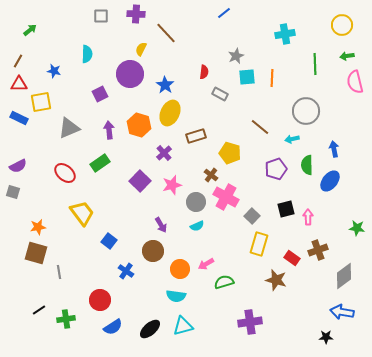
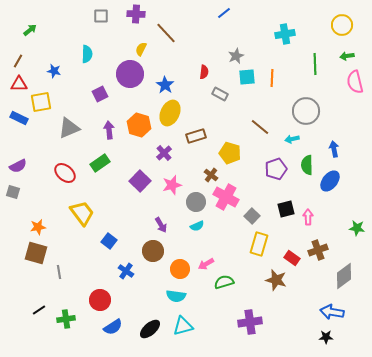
blue arrow at (342, 312): moved 10 px left
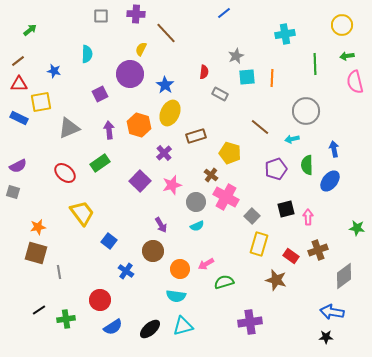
brown line at (18, 61): rotated 24 degrees clockwise
red rectangle at (292, 258): moved 1 px left, 2 px up
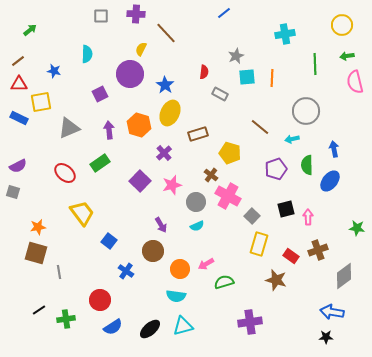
brown rectangle at (196, 136): moved 2 px right, 2 px up
pink cross at (226, 197): moved 2 px right, 1 px up
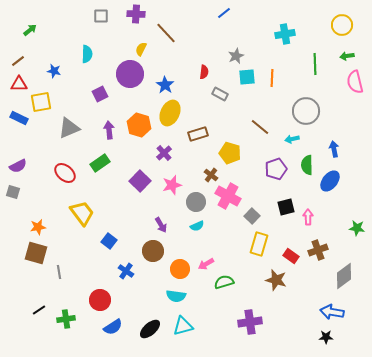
black square at (286, 209): moved 2 px up
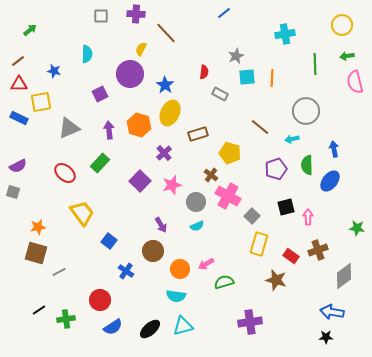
green rectangle at (100, 163): rotated 12 degrees counterclockwise
gray line at (59, 272): rotated 72 degrees clockwise
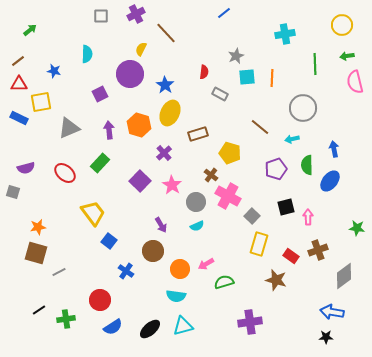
purple cross at (136, 14): rotated 30 degrees counterclockwise
gray circle at (306, 111): moved 3 px left, 3 px up
purple semicircle at (18, 166): moved 8 px right, 2 px down; rotated 12 degrees clockwise
pink star at (172, 185): rotated 24 degrees counterclockwise
yellow trapezoid at (82, 213): moved 11 px right
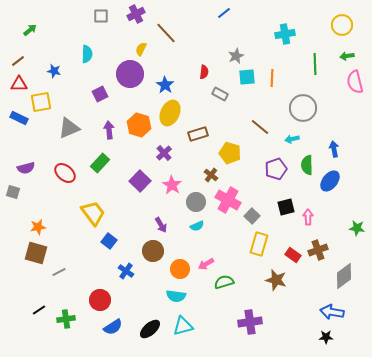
pink cross at (228, 196): moved 4 px down
red rectangle at (291, 256): moved 2 px right, 1 px up
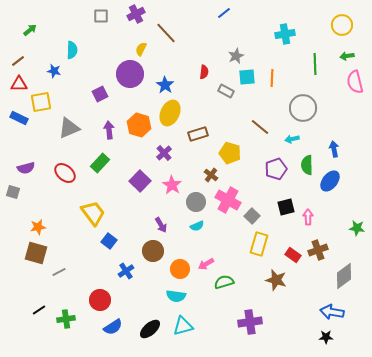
cyan semicircle at (87, 54): moved 15 px left, 4 px up
gray rectangle at (220, 94): moved 6 px right, 3 px up
blue cross at (126, 271): rotated 21 degrees clockwise
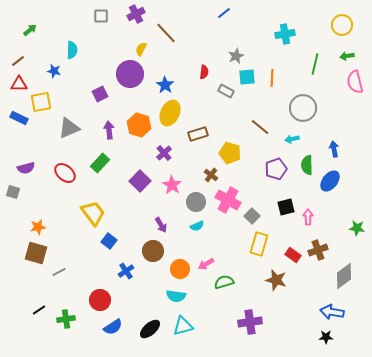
green line at (315, 64): rotated 15 degrees clockwise
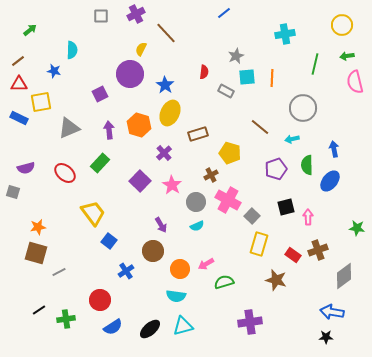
brown cross at (211, 175): rotated 24 degrees clockwise
